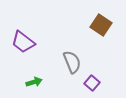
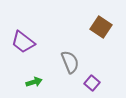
brown square: moved 2 px down
gray semicircle: moved 2 px left
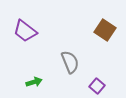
brown square: moved 4 px right, 3 px down
purple trapezoid: moved 2 px right, 11 px up
purple square: moved 5 px right, 3 px down
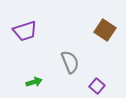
purple trapezoid: rotated 55 degrees counterclockwise
